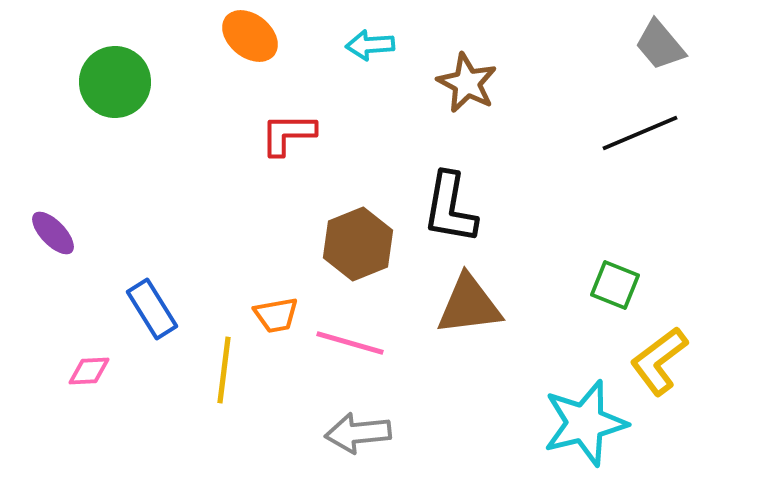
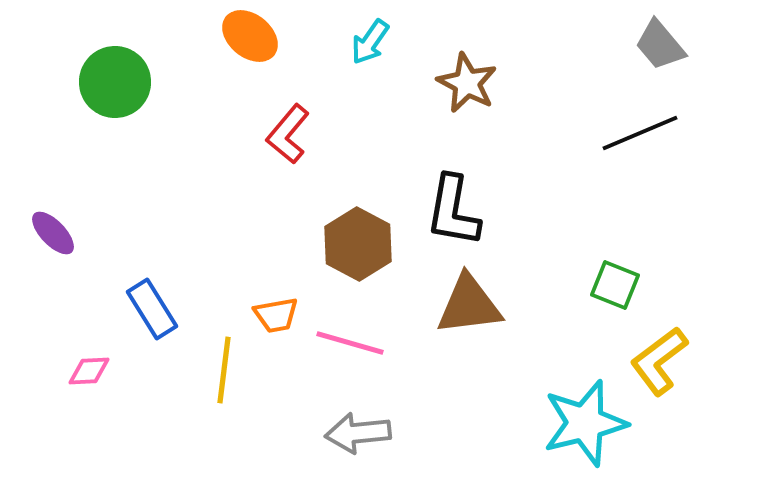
cyan arrow: moved 3 px up; rotated 51 degrees counterclockwise
red L-shape: rotated 50 degrees counterclockwise
black L-shape: moved 3 px right, 3 px down
brown hexagon: rotated 10 degrees counterclockwise
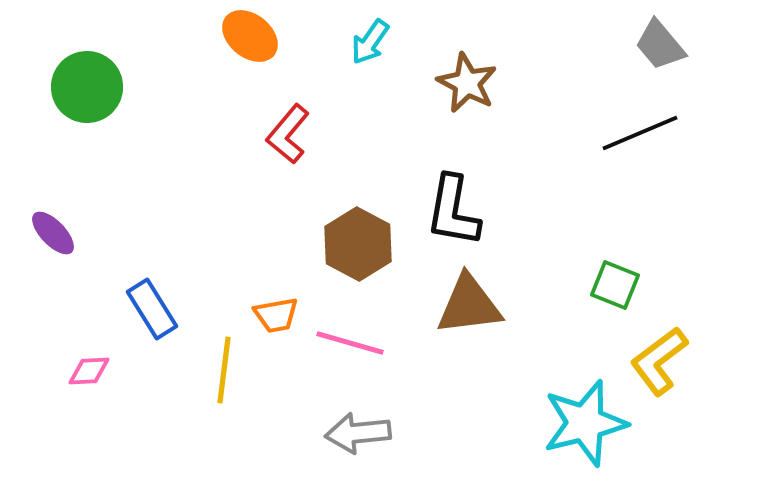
green circle: moved 28 px left, 5 px down
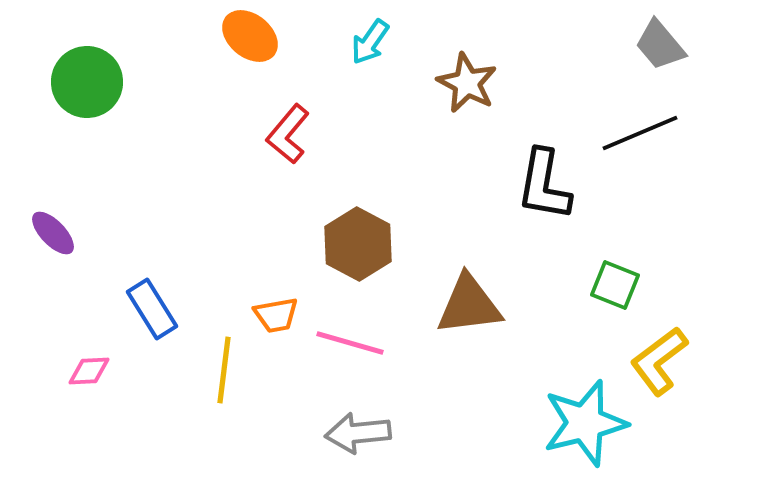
green circle: moved 5 px up
black L-shape: moved 91 px right, 26 px up
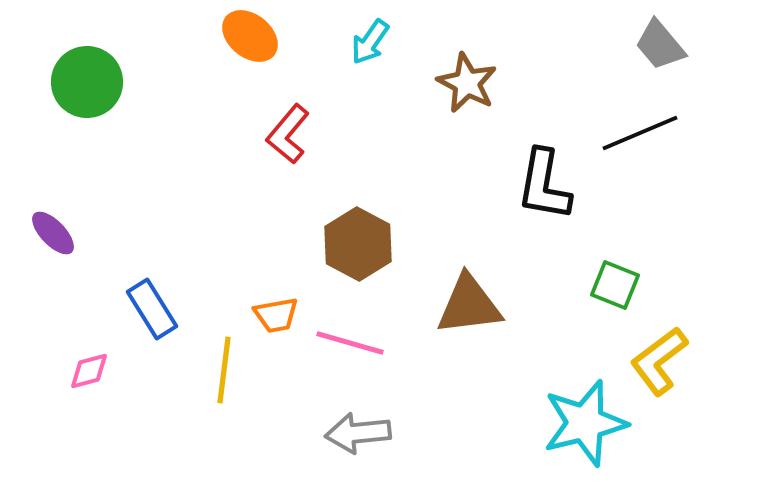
pink diamond: rotated 12 degrees counterclockwise
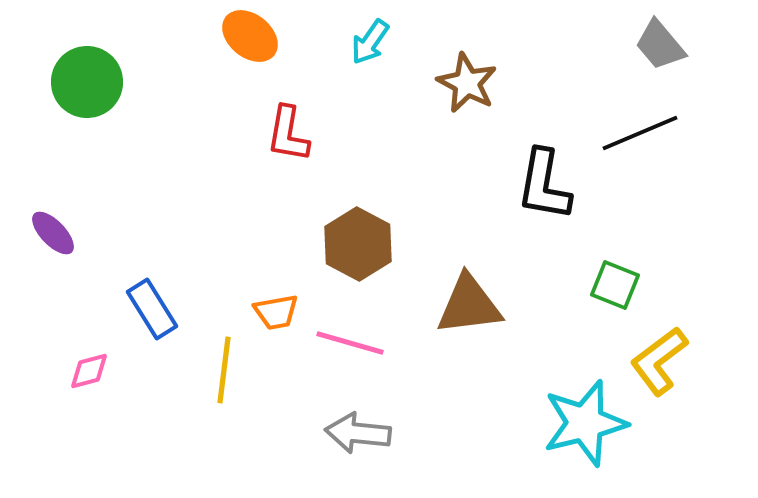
red L-shape: rotated 30 degrees counterclockwise
orange trapezoid: moved 3 px up
gray arrow: rotated 12 degrees clockwise
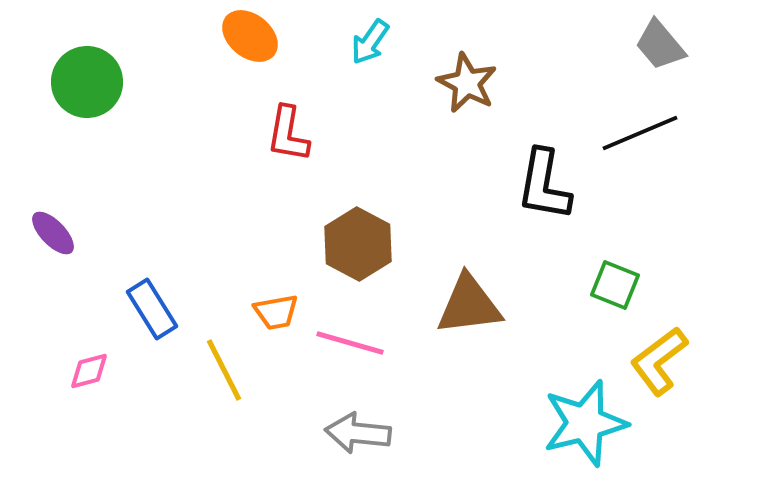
yellow line: rotated 34 degrees counterclockwise
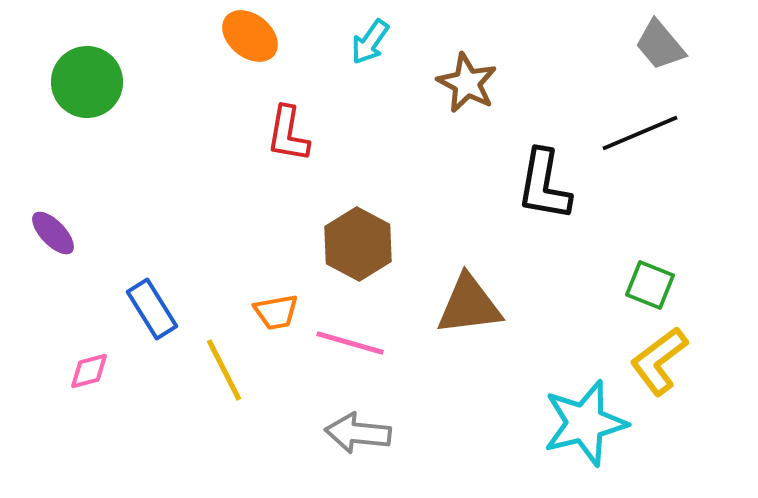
green square: moved 35 px right
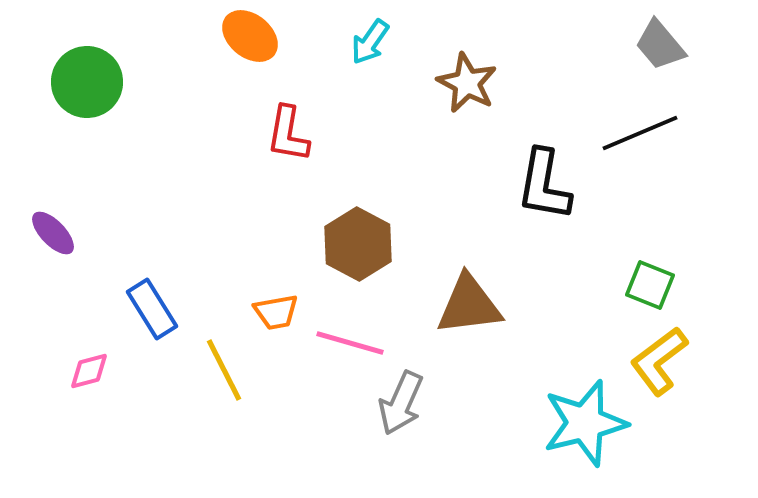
gray arrow: moved 43 px right, 30 px up; rotated 72 degrees counterclockwise
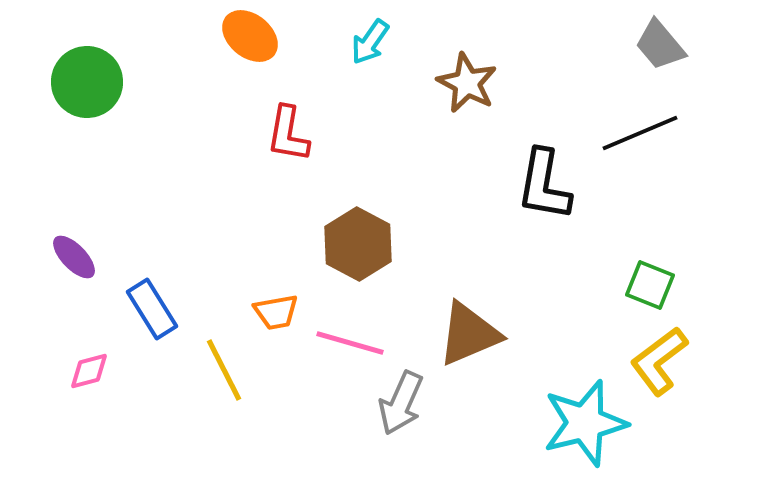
purple ellipse: moved 21 px right, 24 px down
brown triangle: moved 29 px down; rotated 16 degrees counterclockwise
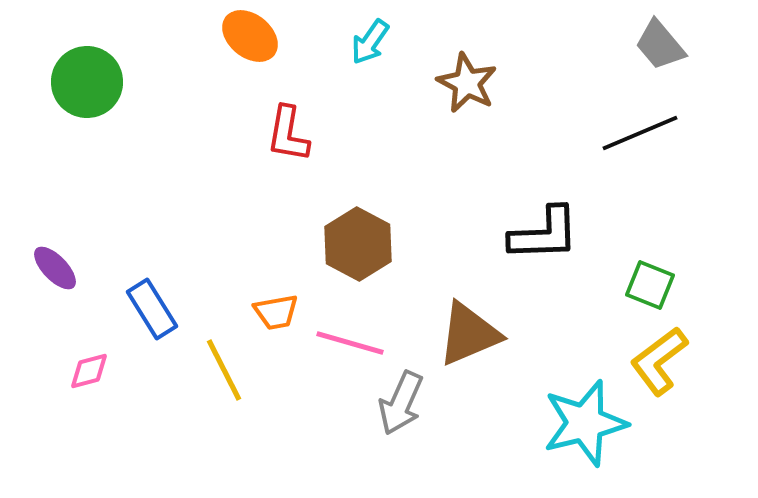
black L-shape: moved 49 px down; rotated 102 degrees counterclockwise
purple ellipse: moved 19 px left, 11 px down
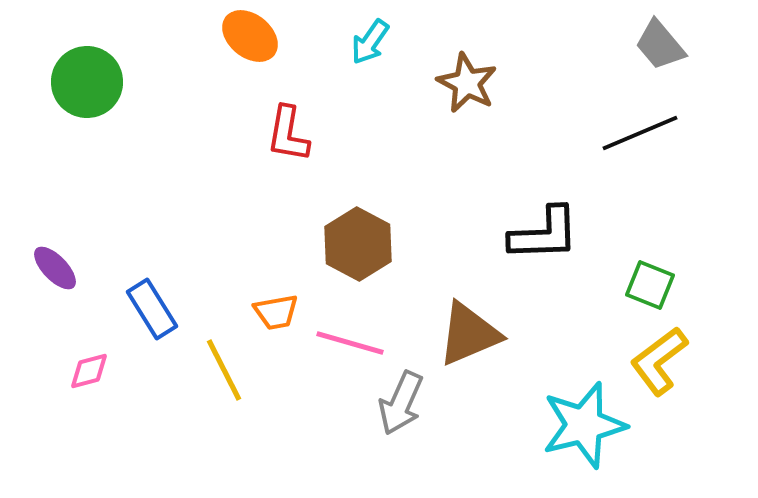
cyan star: moved 1 px left, 2 px down
